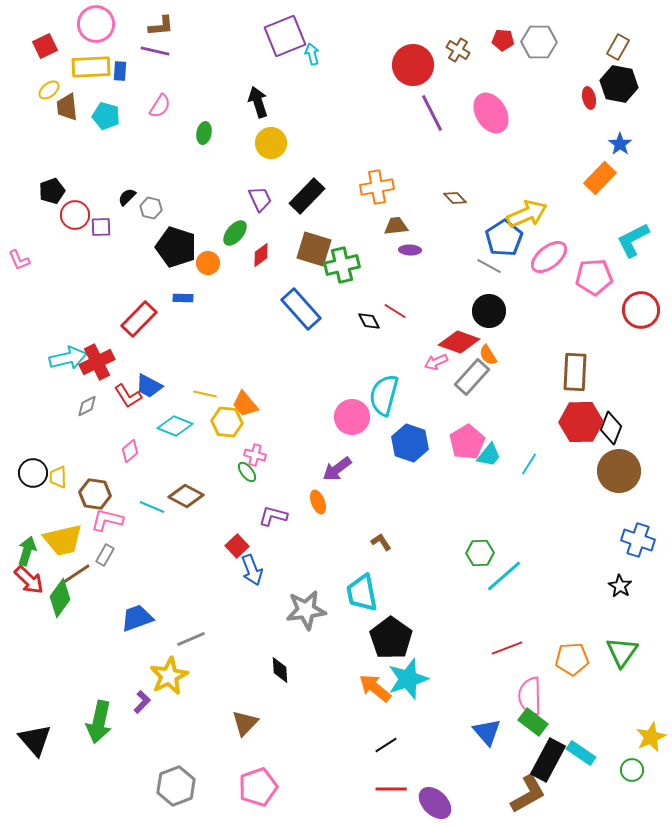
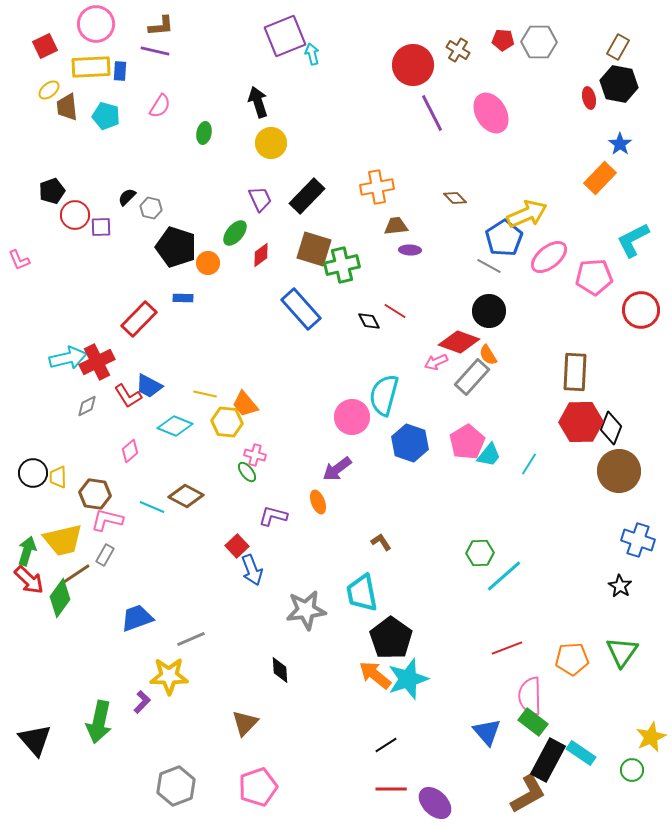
yellow star at (169, 676): rotated 27 degrees clockwise
orange arrow at (375, 688): moved 13 px up
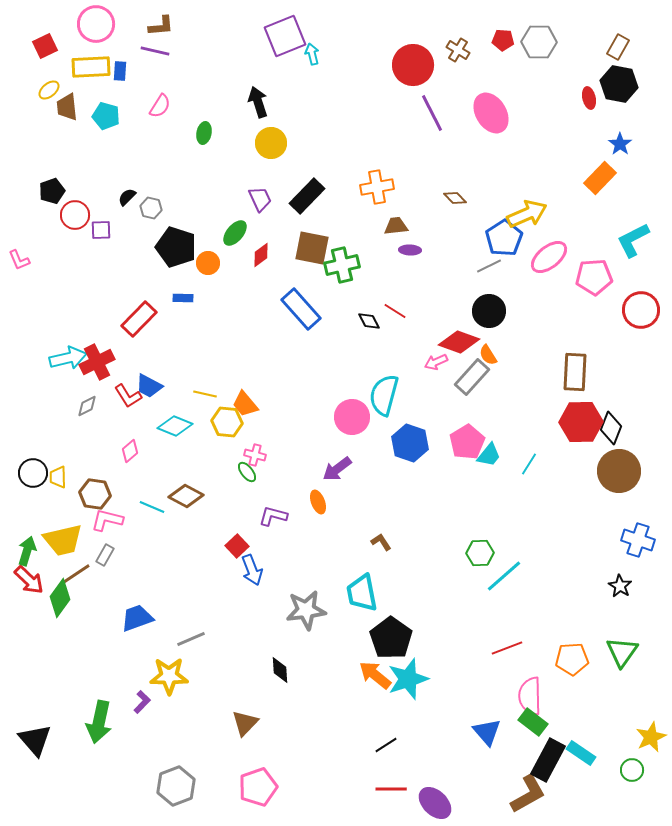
purple square at (101, 227): moved 3 px down
brown square at (314, 249): moved 2 px left, 1 px up; rotated 6 degrees counterclockwise
gray line at (489, 266): rotated 55 degrees counterclockwise
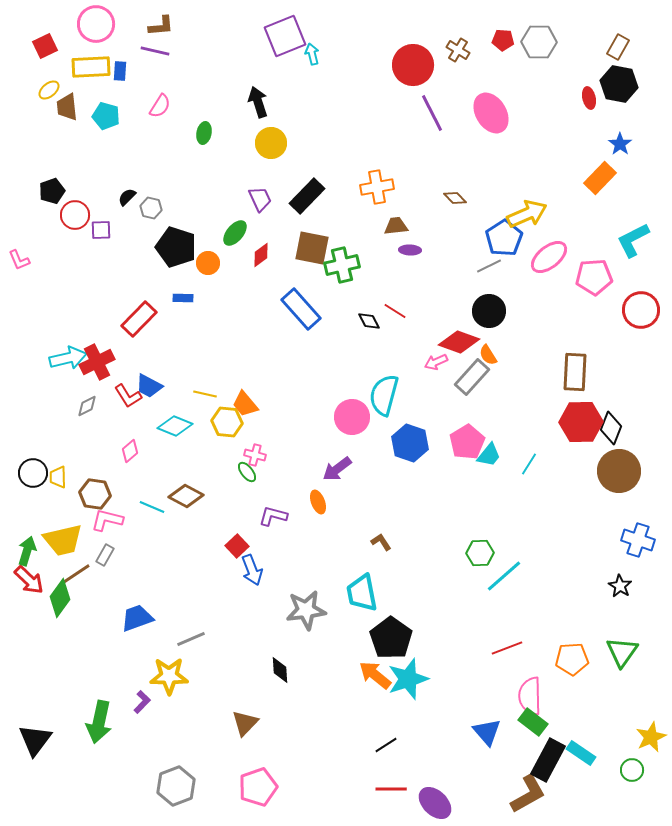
black triangle at (35, 740): rotated 18 degrees clockwise
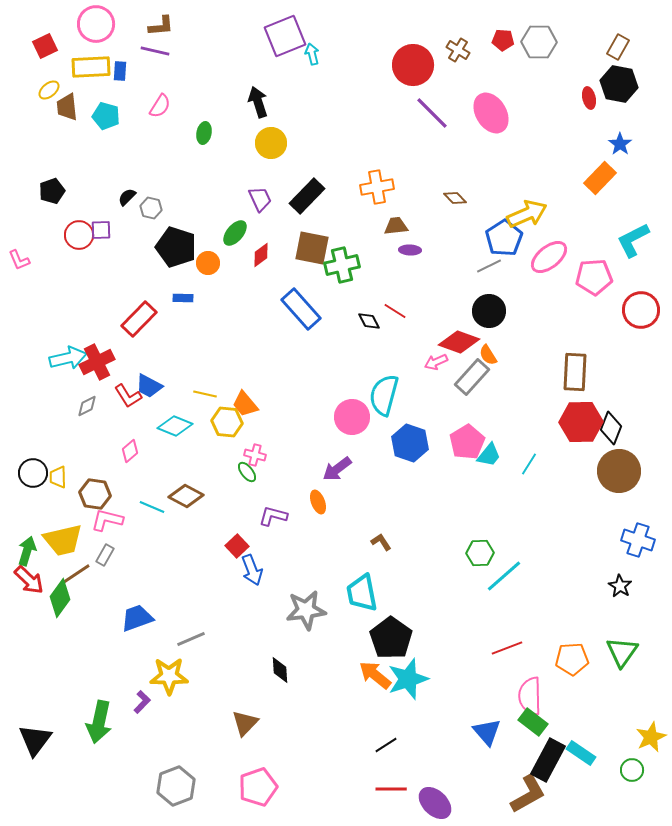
purple line at (432, 113): rotated 18 degrees counterclockwise
red circle at (75, 215): moved 4 px right, 20 px down
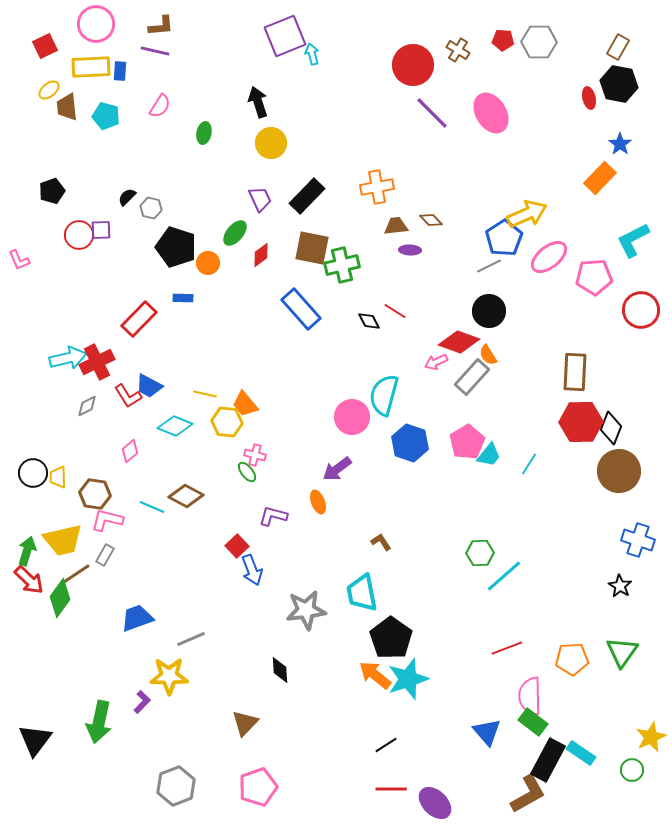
brown diamond at (455, 198): moved 24 px left, 22 px down
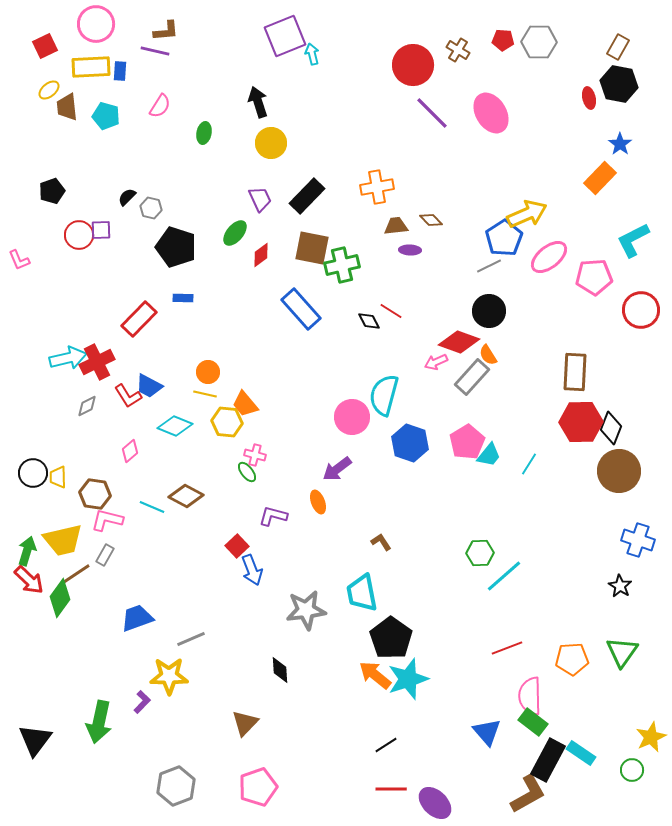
brown L-shape at (161, 26): moved 5 px right, 5 px down
orange circle at (208, 263): moved 109 px down
red line at (395, 311): moved 4 px left
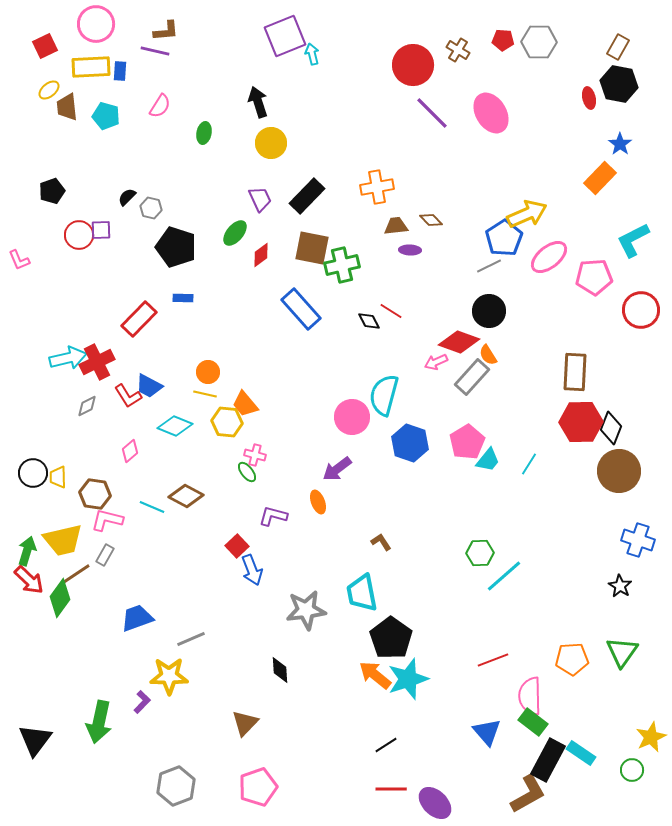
cyan trapezoid at (489, 455): moved 1 px left, 5 px down
red line at (507, 648): moved 14 px left, 12 px down
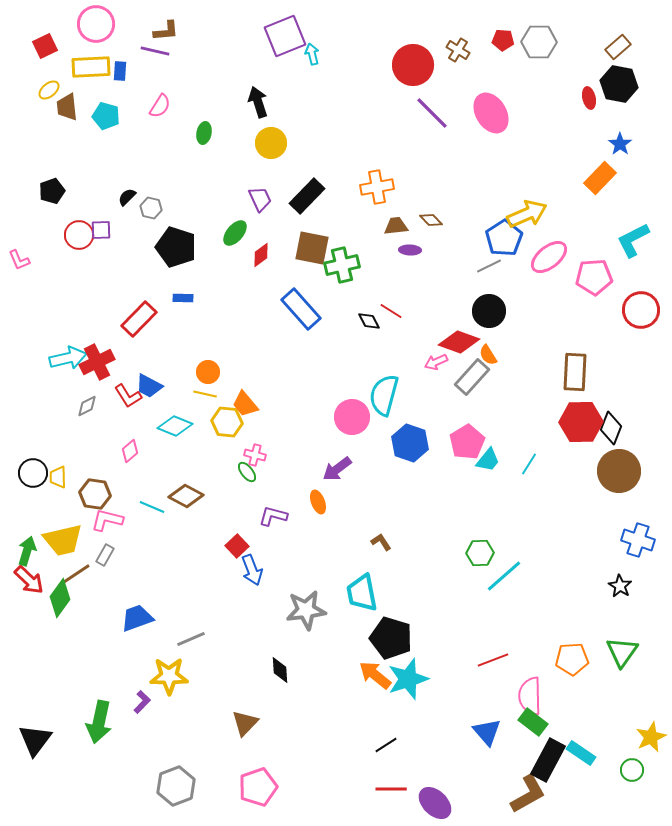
brown rectangle at (618, 47): rotated 20 degrees clockwise
black pentagon at (391, 638): rotated 18 degrees counterclockwise
